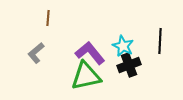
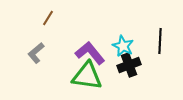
brown line: rotated 28 degrees clockwise
green triangle: moved 1 px right; rotated 20 degrees clockwise
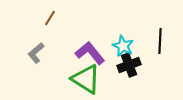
brown line: moved 2 px right
green triangle: moved 1 px left, 3 px down; rotated 24 degrees clockwise
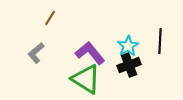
cyan star: moved 5 px right; rotated 15 degrees clockwise
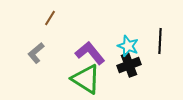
cyan star: rotated 20 degrees counterclockwise
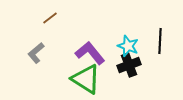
brown line: rotated 21 degrees clockwise
